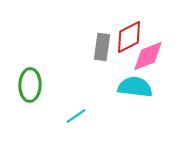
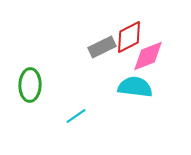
gray rectangle: rotated 56 degrees clockwise
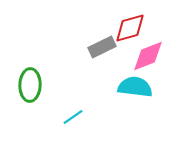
red diamond: moved 1 px right, 9 px up; rotated 12 degrees clockwise
cyan line: moved 3 px left, 1 px down
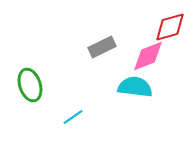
red diamond: moved 40 px right, 1 px up
green ellipse: rotated 20 degrees counterclockwise
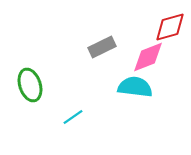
pink diamond: moved 1 px down
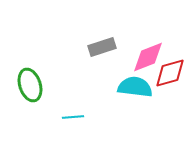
red diamond: moved 46 px down
gray rectangle: rotated 8 degrees clockwise
cyan line: rotated 30 degrees clockwise
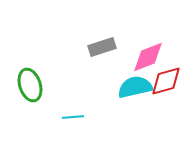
red diamond: moved 4 px left, 8 px down
cyan semicircle: rotated 20 degrees counterclockwise
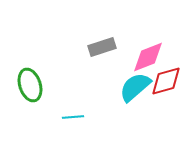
cyan semicircle: rotated 28 degrees counterclockwise
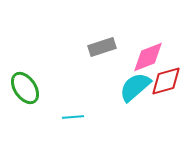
green ellipse: moved 5 px left, 3 px down; rotated 16 degrees counterclockwise
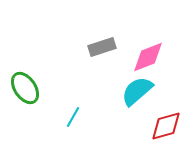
red diamond: moved 45 px down
cyan semicircle: moved 2 px right, 4 px down
cyan line: rotated 55 degrees counterclockwise
